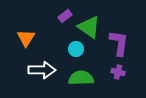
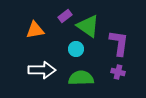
green triangle: moved 1 px left, 1 px up
orange triangle: moved 9 px right, 8 px up; rotated 48 degrees clockwise
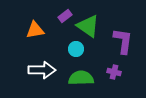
purple L-shape: moved 4 px right, 2 px up
purple cross: moved 4 px left
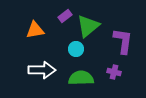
green triangle: rotated 45 degrees clockwise
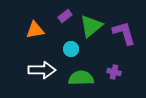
green triangle: moved 3 px right
purple L-shape: moved 1 px right, 8 px up; rotated 24 degrees counterclockwise
cyan circle: moved 5 px left
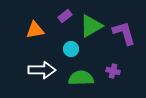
green triangle: rotated 10 degrees clockwise
purple cross: moved 1 px left, 1 px up
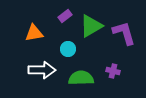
orange triangle: moved 1 px left, 3 px down
cyan circle: moved 3 px left
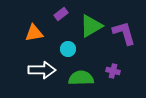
purple rectangle: moved 4 px left, 2 px up
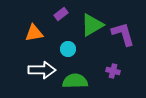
green triangle: moved 1 px right, 1 px up
purple L-shape: moved 1 px left, 1 px down
green semicircle: moved 6 px left, 3 px down
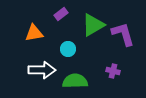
green triangle: moved 1 px right
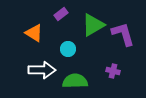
orange triangle: rotated 42 degrees clockwise
